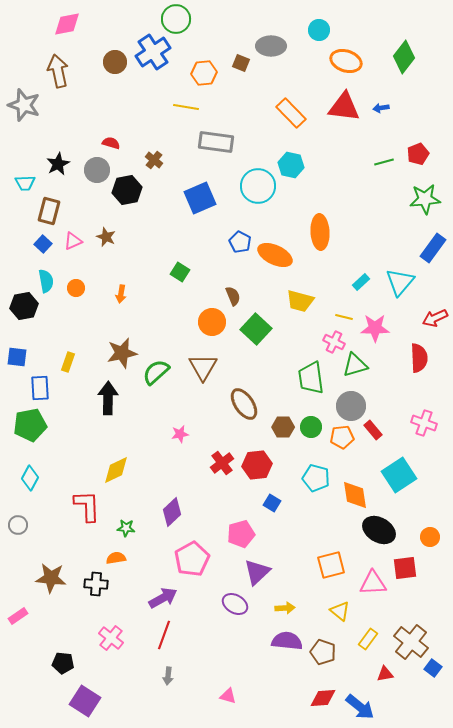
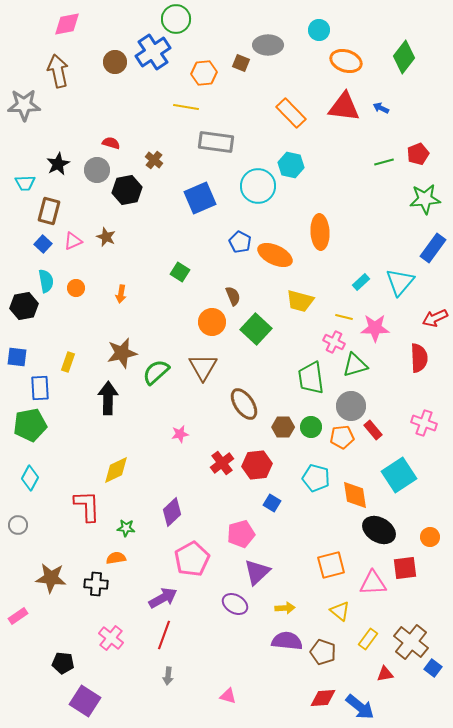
gray ellipse at (271, 46): moved 3 px left, 1 px up
gray star at (24, 105): rotated 20 degrees counterclockwise
blue arrow at (381, 108): rotated 35 degrees clockwise
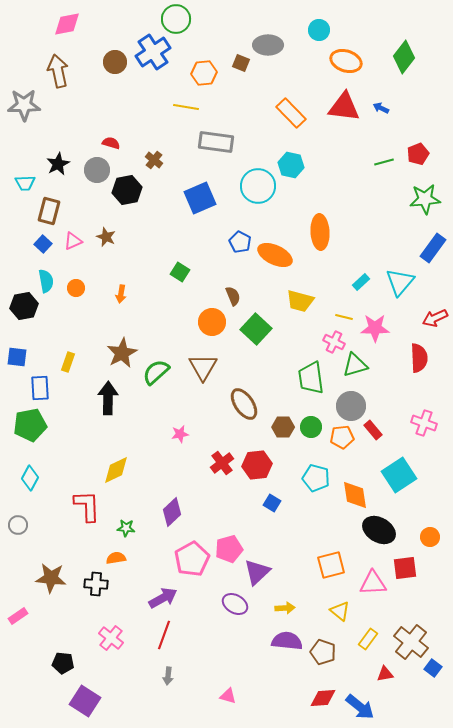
brown star at (122, 353): rotated 16 degrees counterclockwise
pink pentagon at (241, 534): moved 12 px left, 15 px down
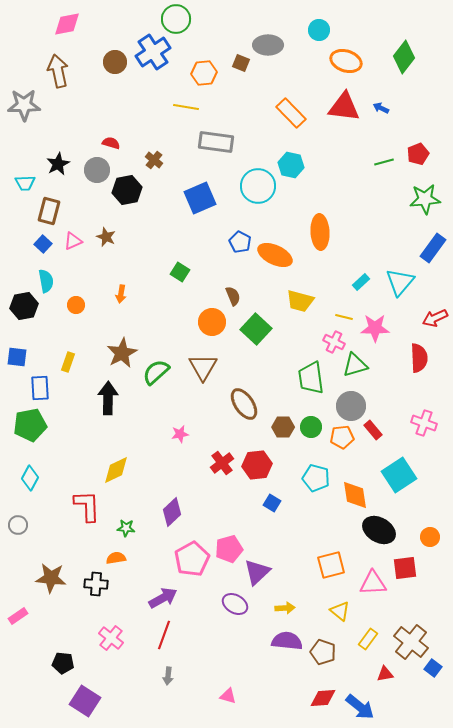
orange circle at (76, 288): moved 17 px down
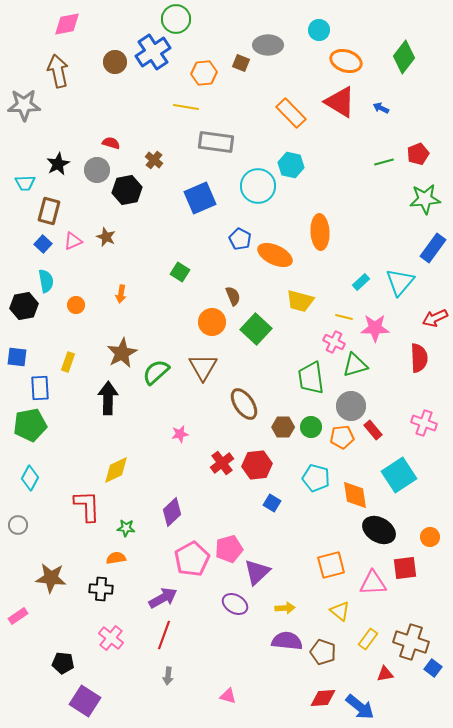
red triangle at (344, 107): moved 4 px left, 5 px up; rotated 24 degrees clockwise
blue pentagon at (240, 242): moved 3 px up
black cross at (96, 584): moved 5 px right, 5 px down
brown cross at (411, 642): rotated 20 degrees counterclockwise
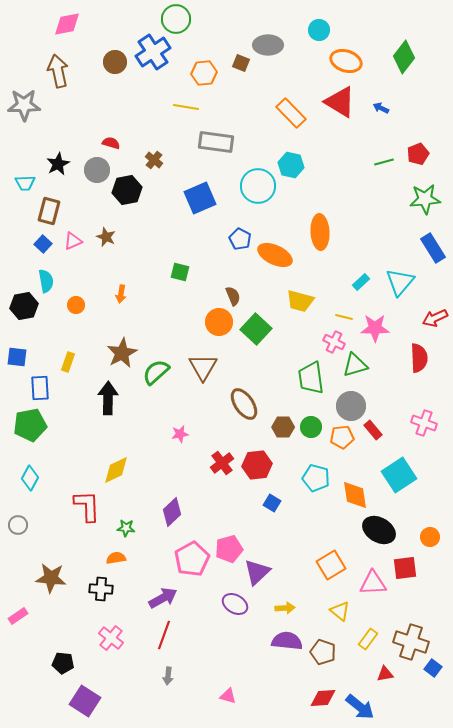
blue rectangle at (433, 248): rotated 68 degrees counterclockwise
green square at (180, 272): rotated 18 degrees counterclockwise
orange circle at (212, 322): moved 7 px right
orange square at (331, 565): rotated 16 degrees counterclockwise
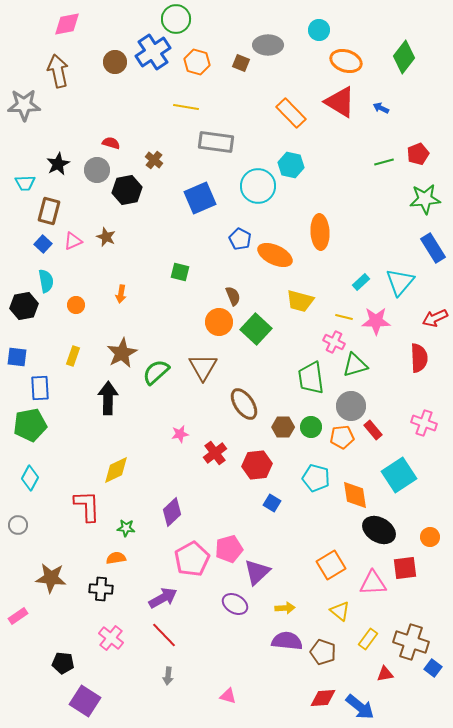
orange hexagon at (204, 73): moved 7 px left, 11 px up; rotated 20 degrees clockwise
pink star at (375, 328): moved 1 px right, 7 px up
yellow rectangle at (68, 362): moved 5 px right, 6 px up
red cross at (222, 463): moved 7 px left, 10 px up
red line at (164, 635): rotated 64 degrees counterclockwise
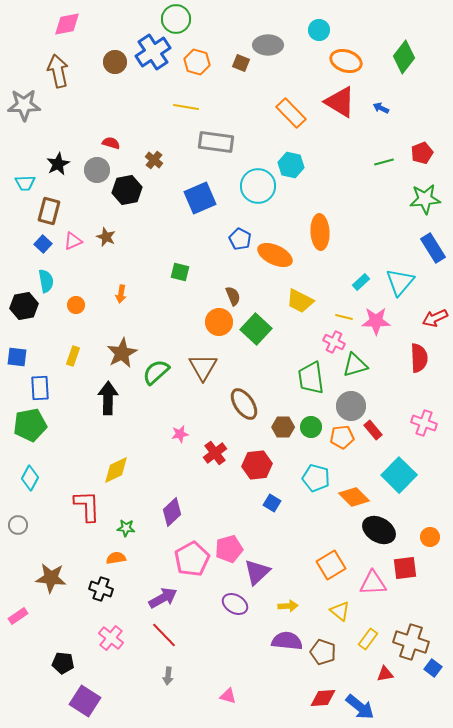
red pentagon at (418, 154): moved 4 px right, 1 px up
yellow trapezoid at (300, 301): rotated 12 degrees clockwise
cyan square at (399, 475): rotated 12 degrees counterclockwise
orange diamond at (355, 495): moved 1 px left, 2 px down; rotated 36 degrees counterclockwise
black cross at (101, 589): rotated 15 degrees clockwise
yellow arrow at (285, 608): moved 3 px right, 2 px up
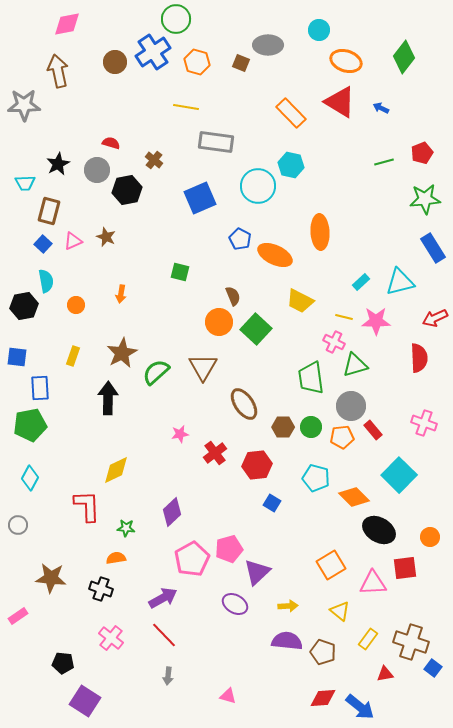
cyan triangle at (400, 282): rotated 36 degrees clockwise
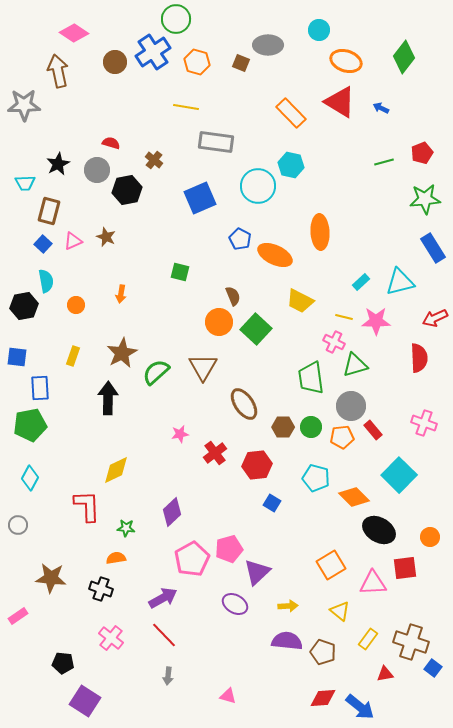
pink diamond at (67, 24): moved 7 px right, 9 px down; rotated 44 degrees clockwise
